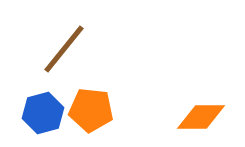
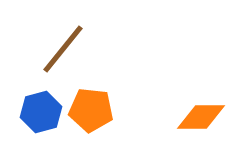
brown line: moved 1 px left
blue hexagon: moved 2 px left, 1 px up
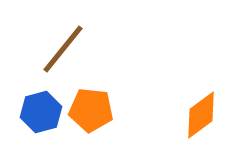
orange diamond: moved 2 px up; rotated 36 degrees counterclockwise
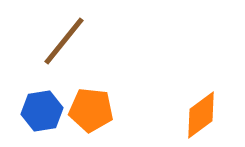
brown line: moved 1 px right, 8 px up
blue hexagon: moved 1 px right, 1 px up; rotated 6 degrees clockwise
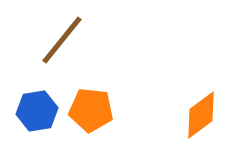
brown line: moved 2 px left, 1 px up
blue hexagon: moved 5 px left
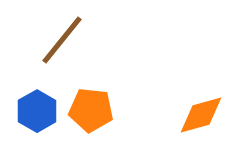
blue hexagon: rotated 21 degrees counterclockwise
orange diamond: rotated 21 degrees clockwise
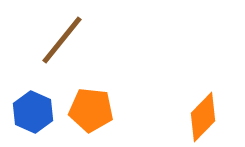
blue hexagon: moved 4 px left, 1 px down; rotated 6 degrees counterclockwise
orange diamond: moved 2 px right, 2 px down; rotated 30 degrees counterclockwise
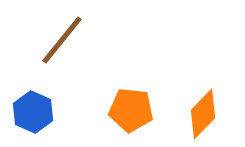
orange pentagon: moved 40 px right
orange diamond: moved 3 px up
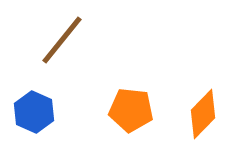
blue hexagon: moved 1 px right
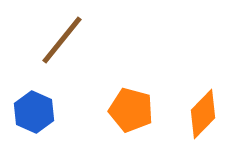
orange pentagon: rotated 9 degrees clockwise
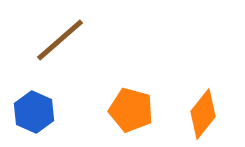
brown line: moved 2 px left; rotated 10 degrees clockwise
orange diamond: rotated 6 degrees counterclockwise
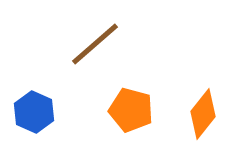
brown line: moved 35 px right, 4 px down
